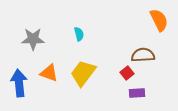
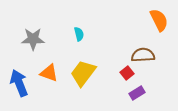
blue arrow: rotated 16 degrees counterclockwise
purple rectangle: rotated 28 degrees counterclockwise
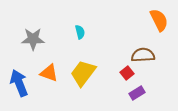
cyan semicircle: moved 1 px right, 2 px up
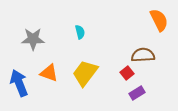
yellow trapezoid: moved 2 px right
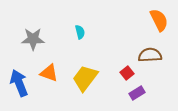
brown semicircle: moved 7 px right
yellow trapezoid: moved 5 px down
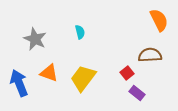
gray star: moved 2 px right; rotated 25 degrees clockwise
yellow trapezoid: moved 2 px left
purple rectangle: rotated 70 degrees clockwise
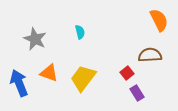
purple rectangle: rotated 21 degrees clockwise
